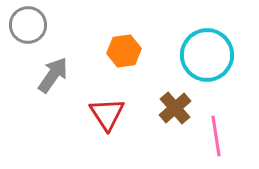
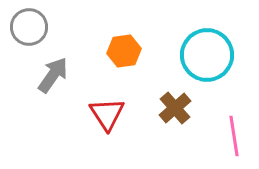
gray circle: moved 1 px right, 2 px down
pink line: moved 18 px right
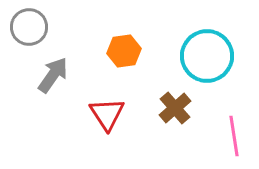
cyan circle: moved 1 px down
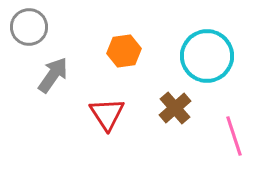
pink line: rotated 9 degrees counterclockwise
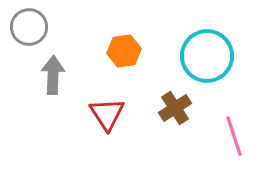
gray arrow: rotated 33 degrees counterclockwise
brown cross: rotated 8 degrees clockwise
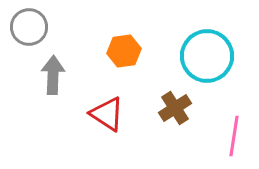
red triangle: rotated 24 degrees counterclockwise
pink line: rotated 27 degrees clockwise
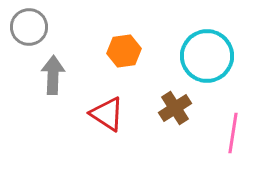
pink line: moved 1 px left, 3 px up
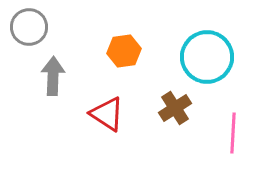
cyan circle: moved 1 px down
gray arrow: moved 1 px down
pink line: rotated 6 degrees counterclockwise
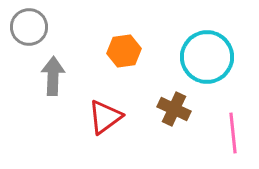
brown cross: moved 1 px left, 1 px down; rotated 32 degrees counterclockwise
red triangle: moved 2 px left, 3 px down; rotated 51 degrees clockwise
pink line: rotated 9 degrees counterclockwise
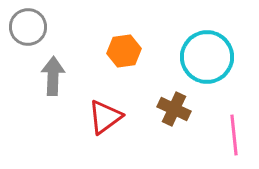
gray circle: moved 1 px left
pink line: moved 1 px right, 2 px down
